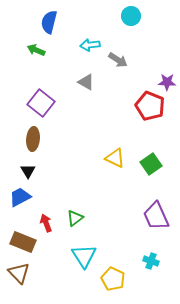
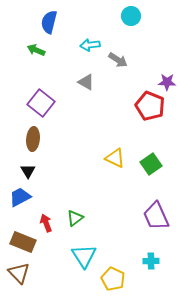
cyan cross: rotated 21 degrees counterclockwise
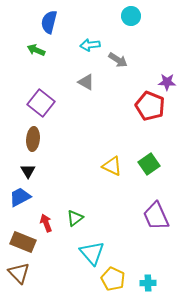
yellow triangle: moved 3 px left, 8 px down
green square: moved 2 px left
cyan triangle: moved 8 px right, 3 px up; rotated 8 degrees counterclockwise
cyan cross: moved 3 px left, 22 px down
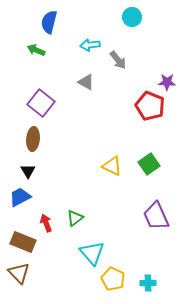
cyan circle: moved 1 px right, 1 px down
gray arrow: rotated 18 degrees clockwise
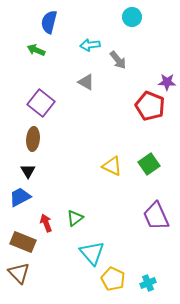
cyan cross: rotated 21 degrees counterclockwise
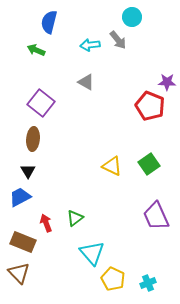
gray arrow: moved 20 px up
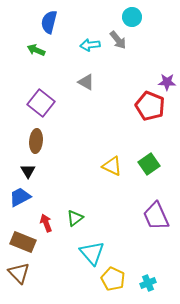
brown ellipse: moved 3 px right, 2 px down
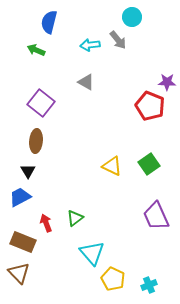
cyan cross: moved 1 px right, 2 px down
